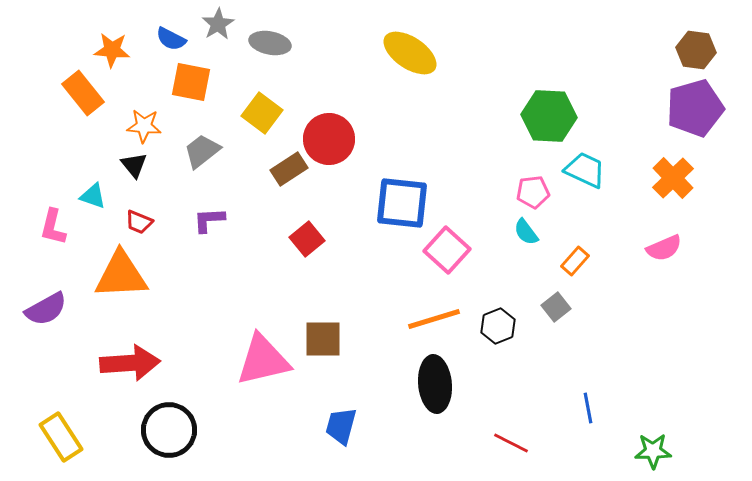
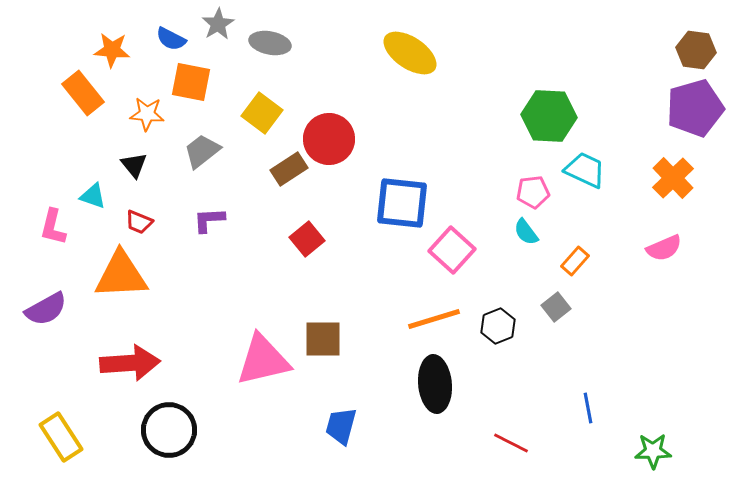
orange star at (144, 126): moved 3 px right, 12 px up
pink square at (447, 250): moved 5 px right
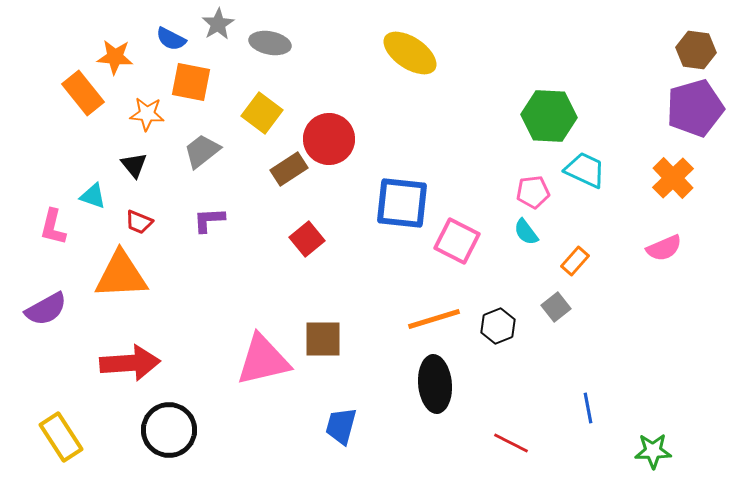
orange star at (112, 50): moved 3 px right, 7 px down
pink square at (452, 250): moved 5 px right, 9 px up; rotated 15 degrees counterclockwise
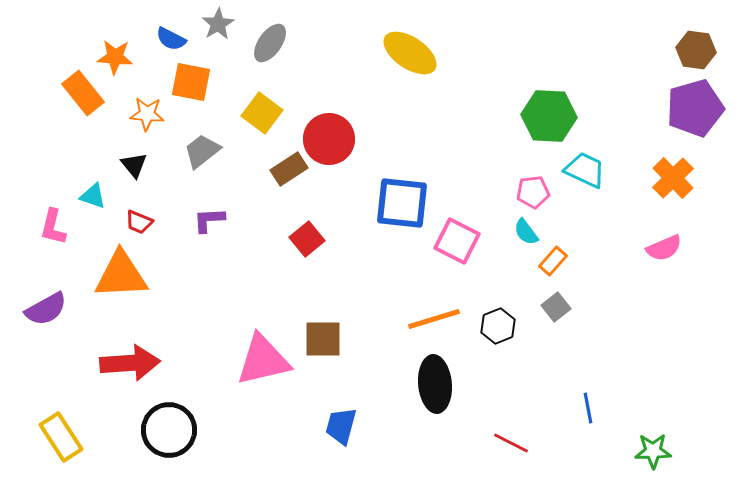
gray ellipse at (270, 43): rotated 66 degrees counterclockwise
orange rectangle at (575, 261): moved 22 px left
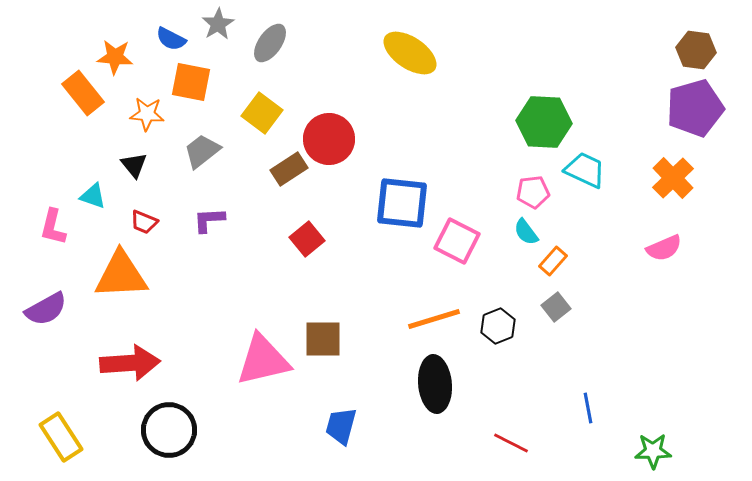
green hexagon at (549, 116): moved 5 px left, 6 px down
red trapezoid at (139, 222): moved 5 px right
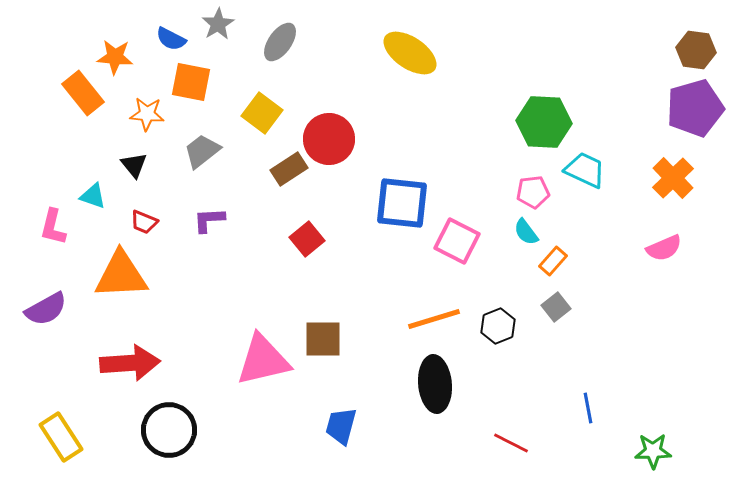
gray ellipse at (270, 43): moved 10 px right, 1 px up
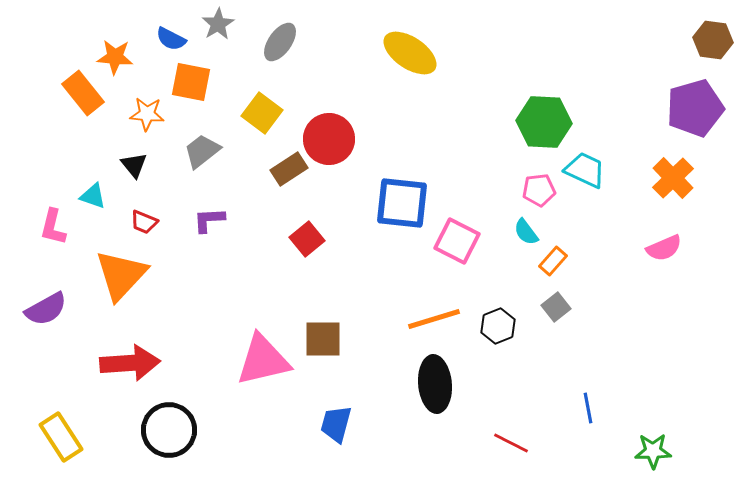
brown hexagon at (696, 50): moved 17 px right, 10 px up
pink pentagon at (533, 192): moved 6 px right, 2 px up
orange triangle at (121, 275): rotated 44 degrees counterclockwise
blue trapezoid at (341, 426): moved 5 px left, 2 px up
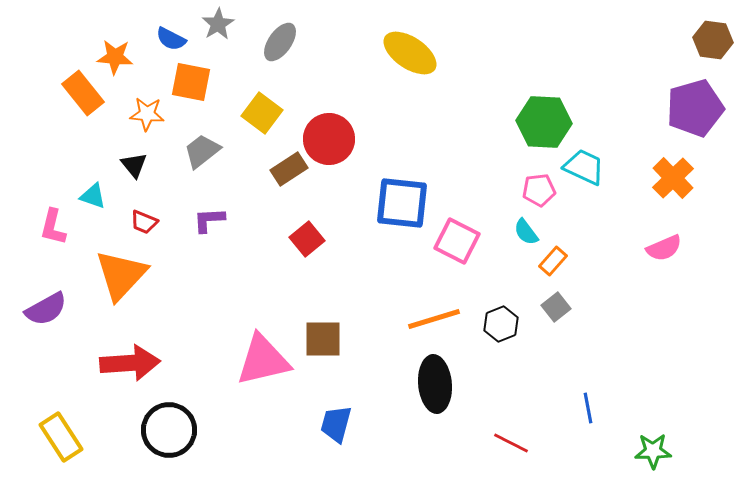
cyan trapezoid at (585, 170): moved 1 px left, 3 px up
black hexagon at (498, 326): moved 3 px right, 2 px up
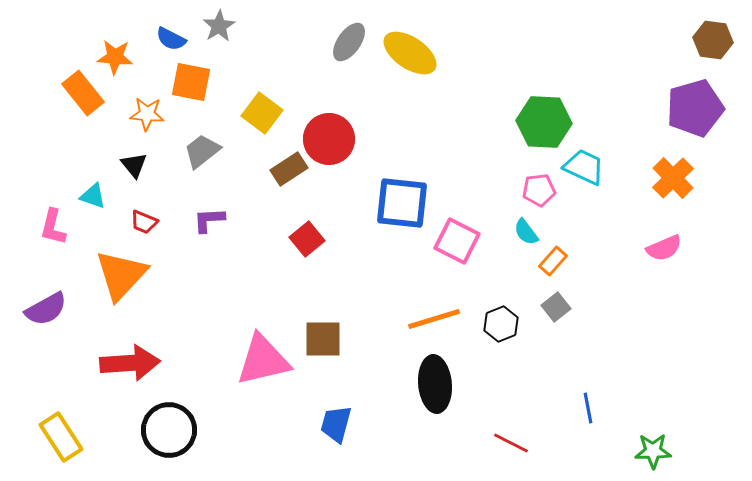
gray star at (218, 24): moved 1 px right, 2 px down
gray ellipse at (280, 42): moved 69 px right
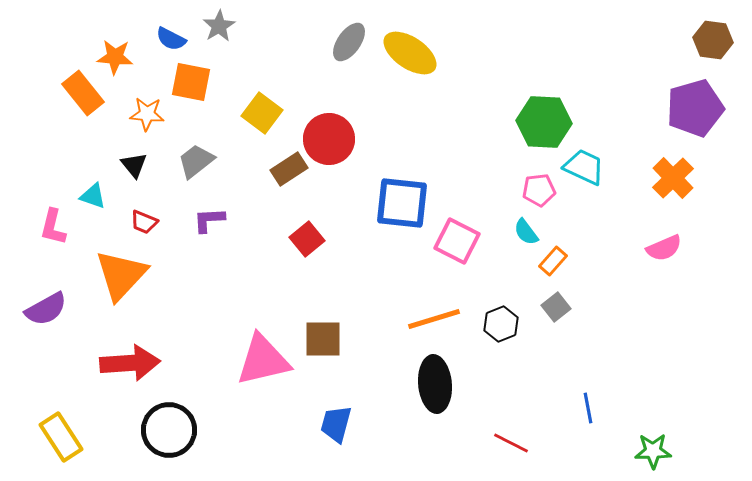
gray trapezoid at (202, 151): moved 6 px left, 10 px down
